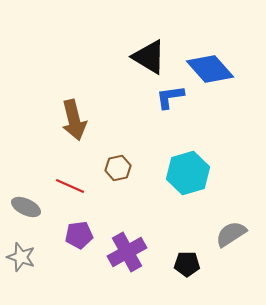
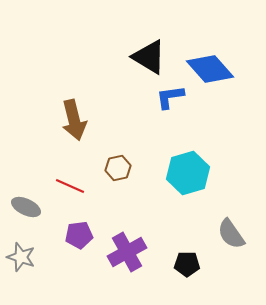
gray semicircle: rotated 92 degrees counterclockwise
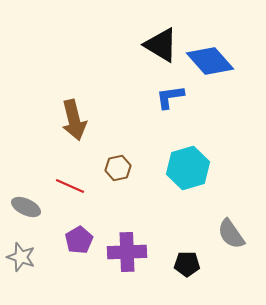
black triangle: moved 12 px right, 12 px up
blue diamond: moved 8 px up
cyan hexagon: moved 5 px up
purple pentagon: moved 5 px down; rotated 24 degrees counterclockwise
purple cross: rotated 27 degrees clockwise
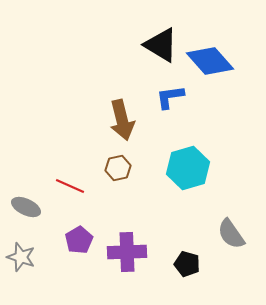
brown arrow: moved 48 px right
black pentagon: rotated 15 degrees clockwise
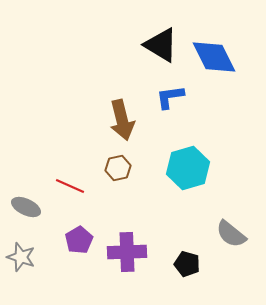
blue diamond: moved 4 px right, 4 px up; rotated 15 degrees clockwise
gray semicircle: rotated 16 degrees counterclockwise
